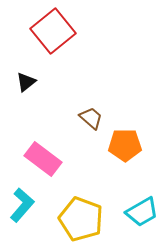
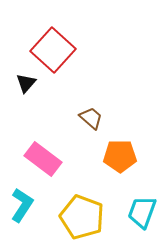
red square: moved 19 px down; rotated 9 degrees counterclockwise
black triangle: moved 1 px down; rotated 10 degrees counterclockwise
orange pentagon: moved 5 px left, 11 px down
cyan L-shape: rotated 8 degrees counterclockwise
cyan trapezoid: rotated 140 degrees clockwise
yellow pentagon: moved 1 px right, 2 px up
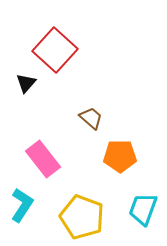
red square: moved 2 px right
pink rectangle: rotated 15 degrees clockwise
cyan trapezoid: moved 1 px right, 3 px up
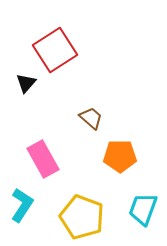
red square: rotated 15 degrees clockwise
pink rectangle: rotated 9 degrees clockwise
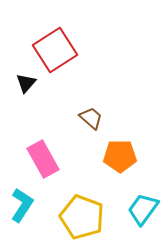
cyan trapezoid: rotated 16 degrees clockwise
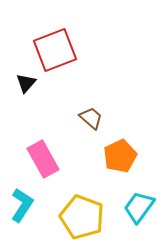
red square: rotated 12 degrees clockwise
orange pentagon: rotated 24 degrees counterclockwise
cyan trapezoid: moved 4 px left, 2 px up
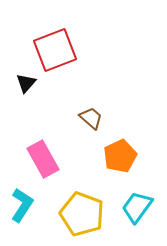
cyan trapezoid: moved 2 px left
yellow pentagon: moved 3 px up
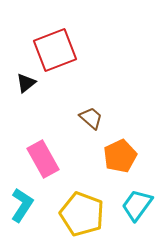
black triangle: rotated 10 degrees clockwise
cyan trapezoid: moved 2 px up
